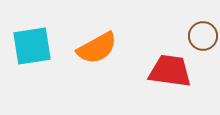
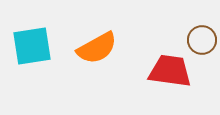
brown circle: moved 1 px left, 4 px down
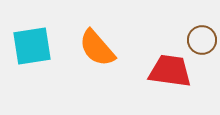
orange semicircle: rotated 78 degrees clockwise
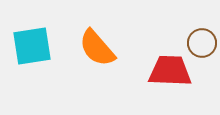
brown circle: moved 3 px down
red trapezoid: rotated 6 degrees counterclockwise
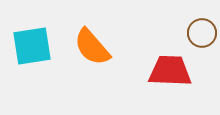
brown circle: moved 10 px up
orange semicircle: moved 5 px left, 1 px up
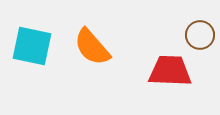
brown circle: moved 2 px left, 2 px down
cyan square: rotated 21 degrees clockwise
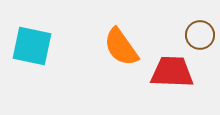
orange semicircle: moved 29 px right; rotated 6 degrees clockwise
red trapezoid: moved 2 px right, 1 px down
